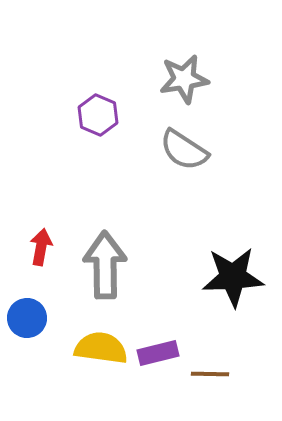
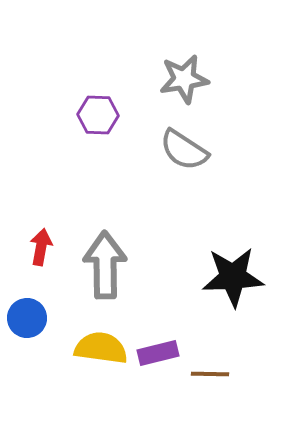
purple hexagon: rotated 21 degrees counterclockwise
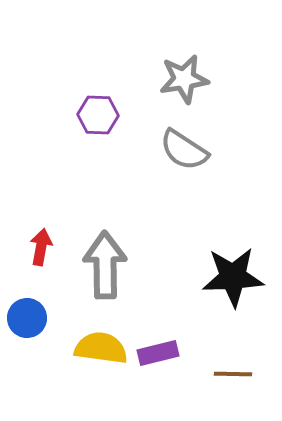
brown line: moved 23 px right
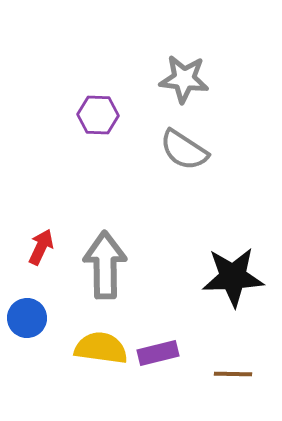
gray star: rotated 15 degrees clockwise
red arrow: rotated 15 degrees clockwise
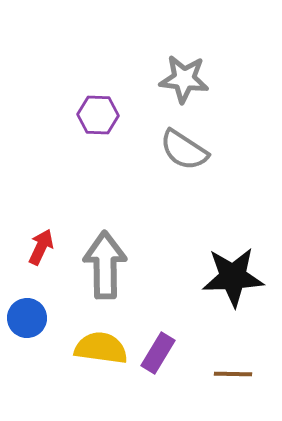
purple rectangle: rotated 45 degrees counterclockwise
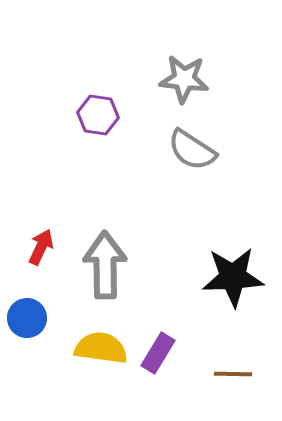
purple hexagon: rotated 6 degrees clockwise
gray semicircle: moved 8 px right
